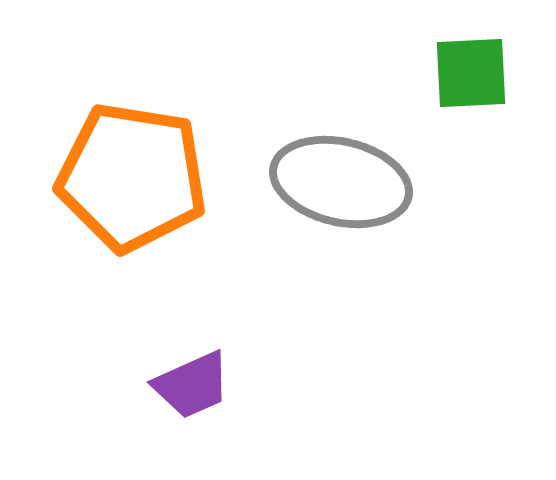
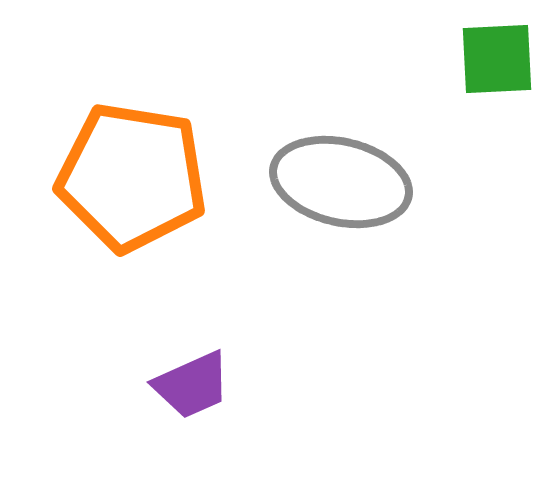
green square: moved 26 px right, 14 px up
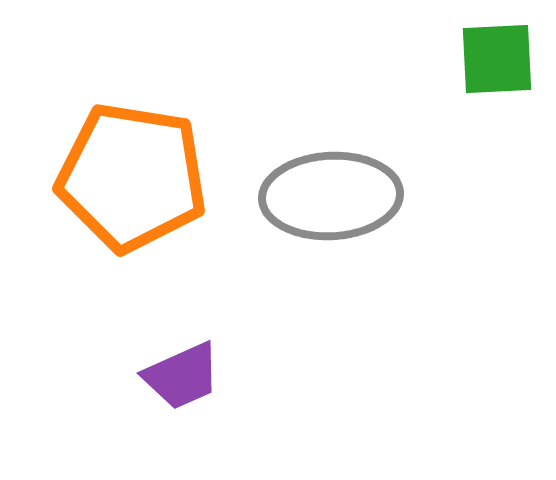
gray ellipse: moved 10 px left, 14 px down; rotated 16 degrees counterclockwise
purple trapezoid: moved 10 px left, 9 px up
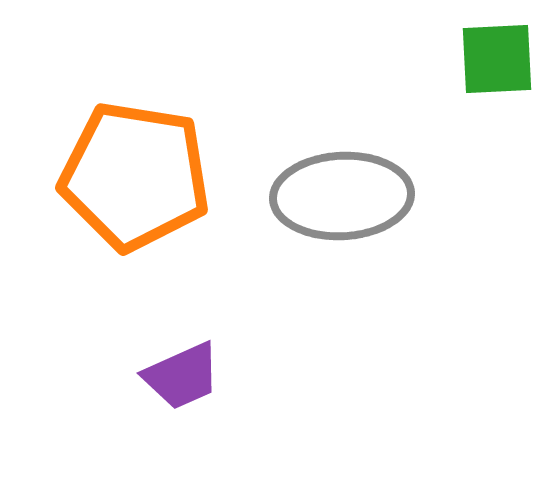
orange pentagon: moved 3 px right, 1 px up
gray ellipse: moved 11 px right
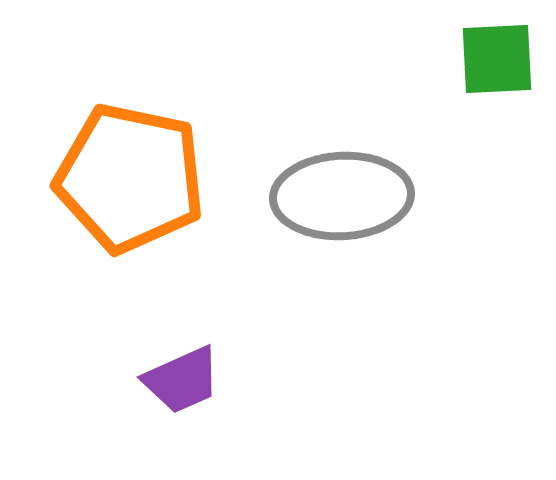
orange pentagon: moved 5 px left, 2 px down; rotated 3 degrees clockwise
purple trapezoid: moved 4 px down
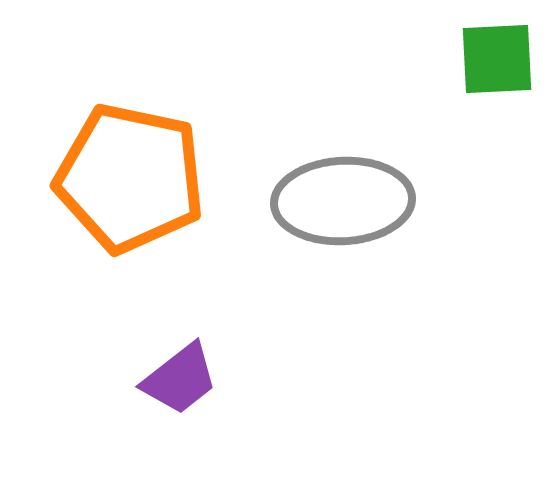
gray ellipse: moved 1 px right, 5 px down
purple trapezoid: moved 2 px left, 1 px up; rotated 14 degrees counterclockwise
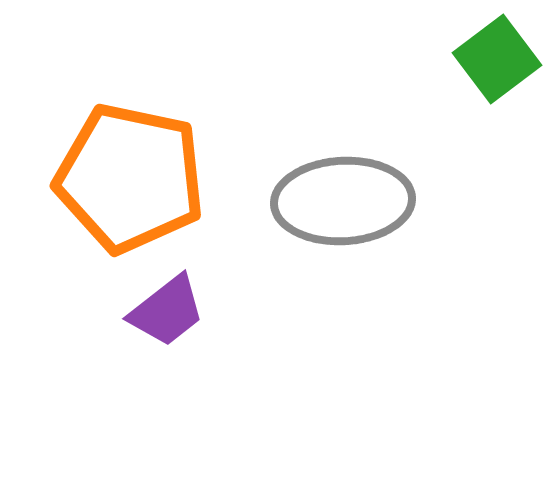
green square: rotated 34 degrees counterclockwise
purple trapezoid: moved 13 px left, 68 px up
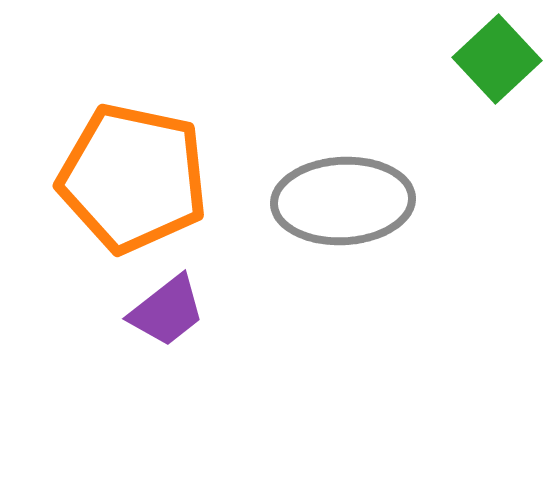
green square: rotated 6 degrees counterclockwise
orange pentagon: moved 3 px right
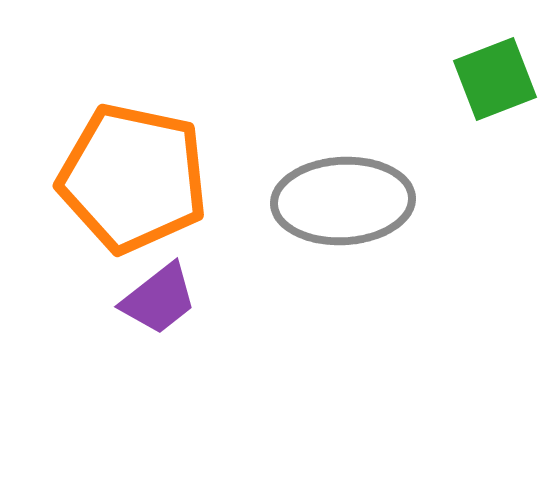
green square: moved 2 px left, 20 px down; rotated 22 degrees clockwise
purple trapezoid: moved 8 px left, 12 px up
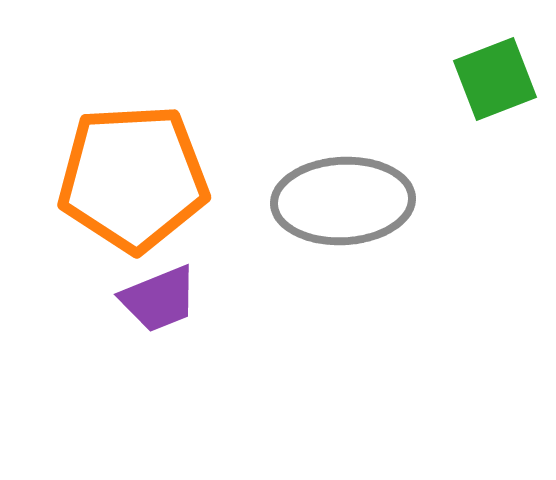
orange pentagon: rotated 15 degrees counterclockwise
purple trapezoid: rotated 16 degrees clockwise
